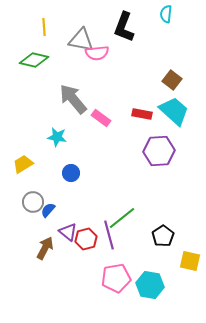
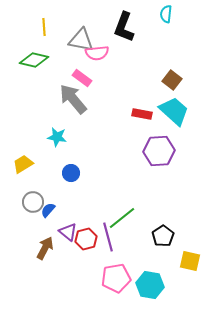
pink rectangle: moved 19 px left, 40 px up
purple line: moved 1 px left, 2 px down
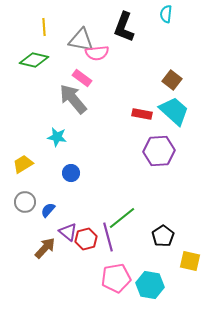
gray circle: moved 8 px left
brown arrow: rotated 15 degrees clockwise
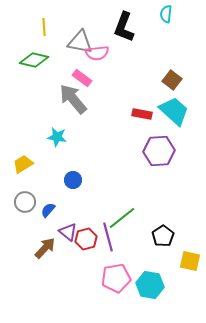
gray triangle: moved 1 px left, 2 px down
blue circle: moved 2 px right, 7 px down
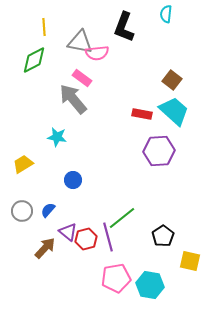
green diamond: rotated 40 degrees counterclockwise
gray circle: moved 3 px left, 9 px down
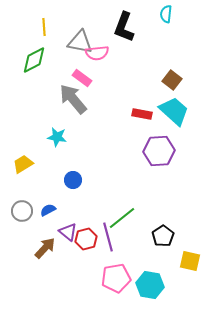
blue semicircle: rotated 21 degrees clockwise
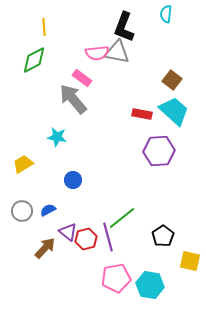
gray triangle: moved 37 px right, 10 px down
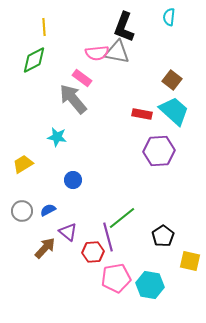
cyan semicircle: moved 3 px right, 3 px down
red hexagon: moved 7 px right, 13 px down; rotated 10 degrees clockwise
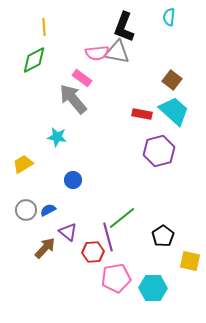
purple hexagon: rotated 12 degrees counterclockwise
gray circle: moved 4 px right, 1 px up
cyan hexagon: moved 3 px right, 3 px down; rotated 8 degrees counterclockwise
